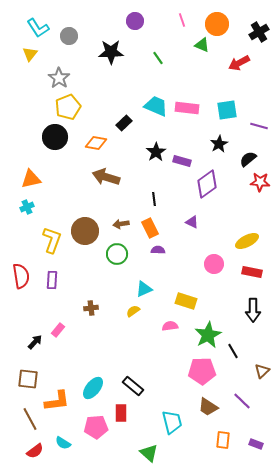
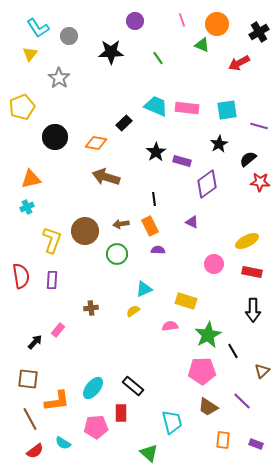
yellow pentagon at (68, 107): moved 46 px left
orange rectangle at (150, 228): moved 2 px up
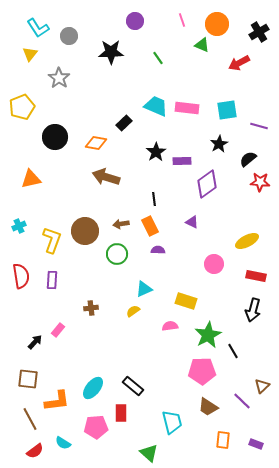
purple rectangle at (182, 161): rotated 18 degrees counterclockwise
cyan cross at (27, 207): moved 8 px left, 19 px down
red rectangle at (252, 272): moved 4 px right, 4 px down
black arrow at (253, 310): rotated 15 degrees clockwise
brown triangle at (262, 371): moved 15 px down
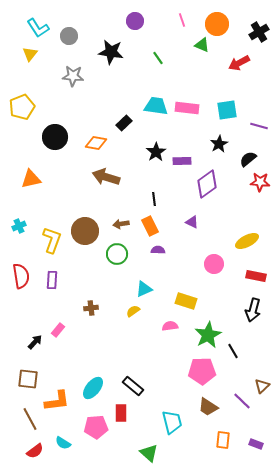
black star at (111, 52): rotated 10 degrees clockwise
gray star at (59, 78): moved 14 px right, 2 px up; rotated 30 degrees counterclockwise
cyan trapezoid at (156, 106): rotated 15 degrees counterclockwise
